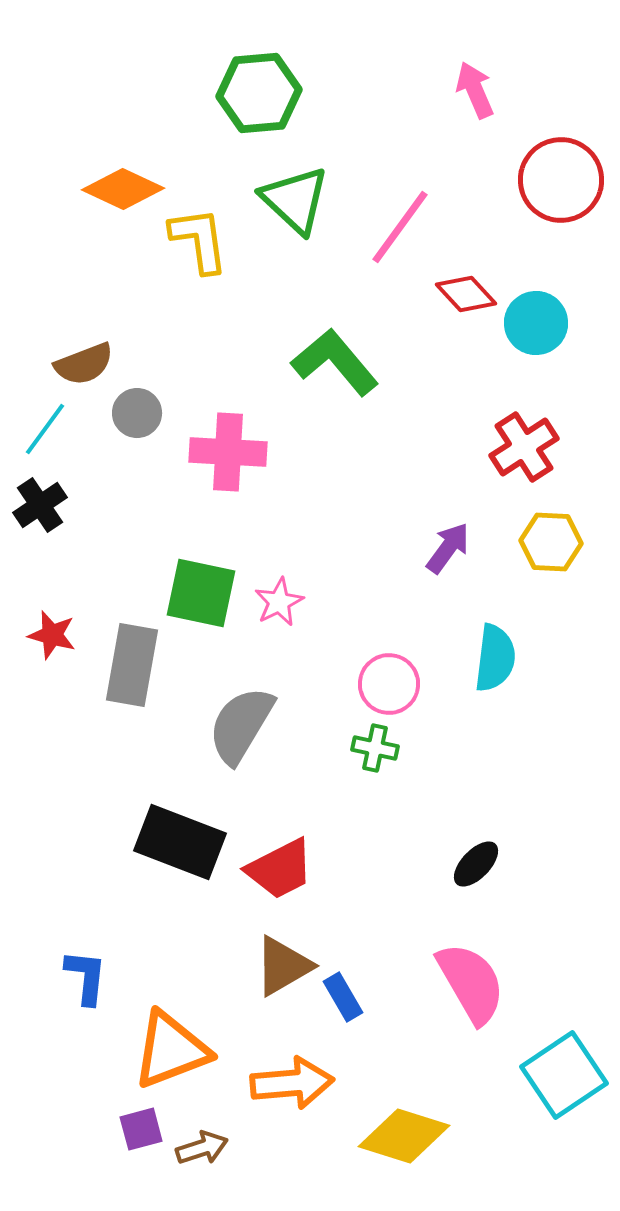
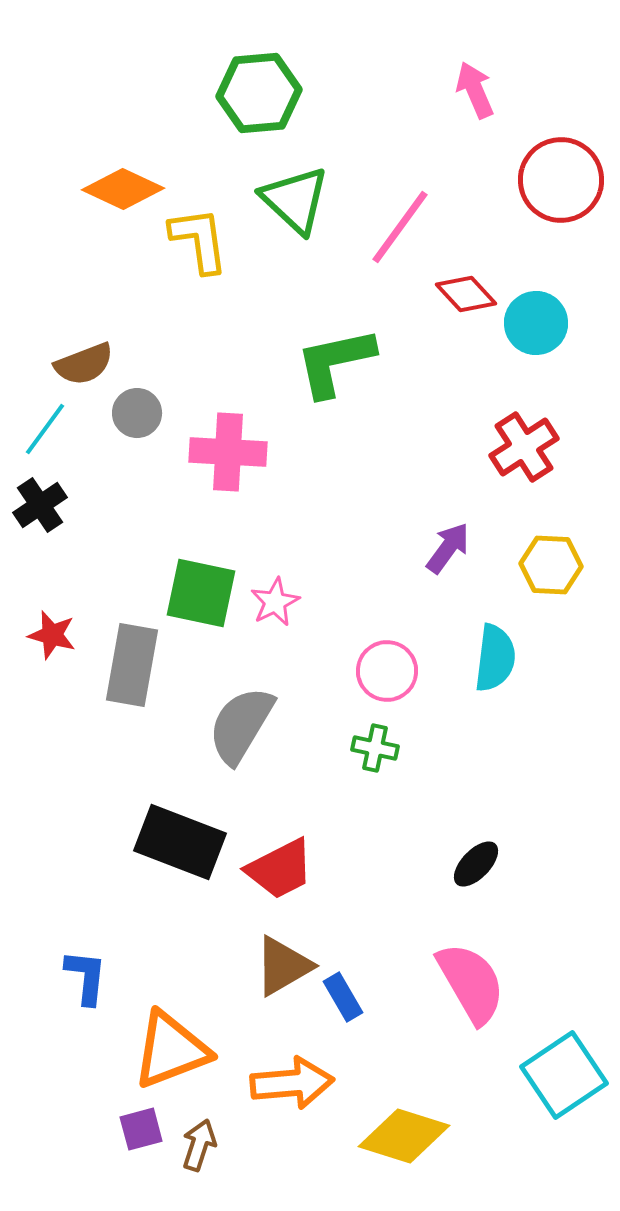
green L-shape: rotated 62 degrees counterclockwise
yellow hexagon: moved 23 px down
pink star: moved 4 px left
pink circle: moved 2 px left, 13 px up
brown arrow: moved 3 px left, 3 px up; rotated 54 degrees counterclockwise
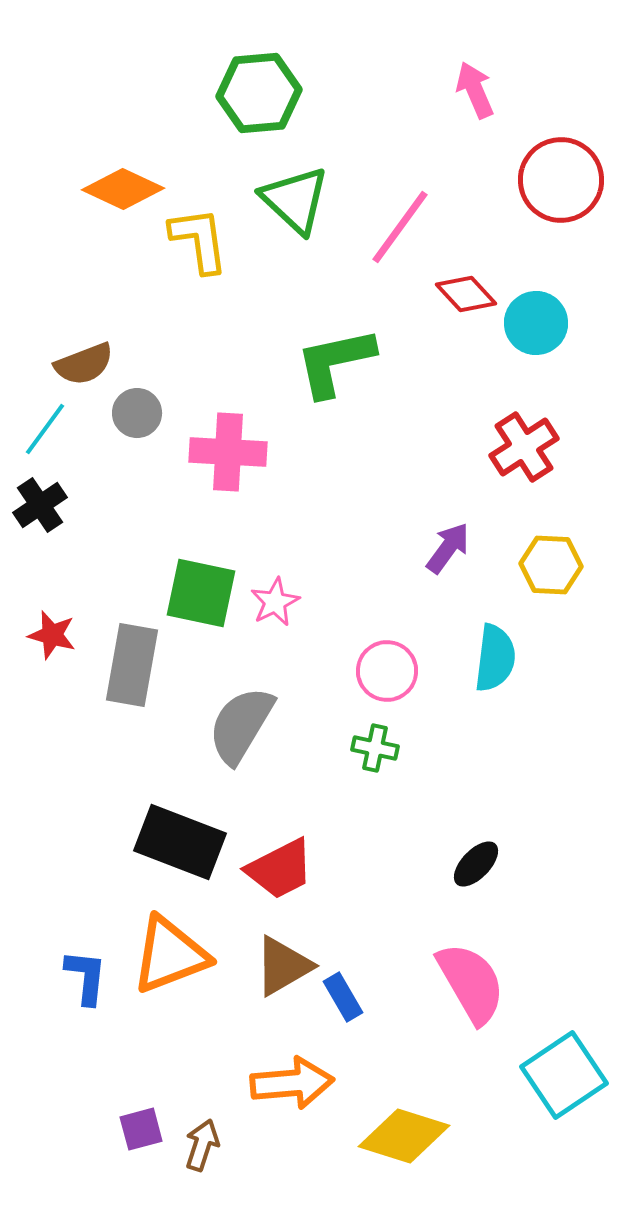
orange triangle: moved 1 px left, 95 px up
brown arrow: moved 3 px right
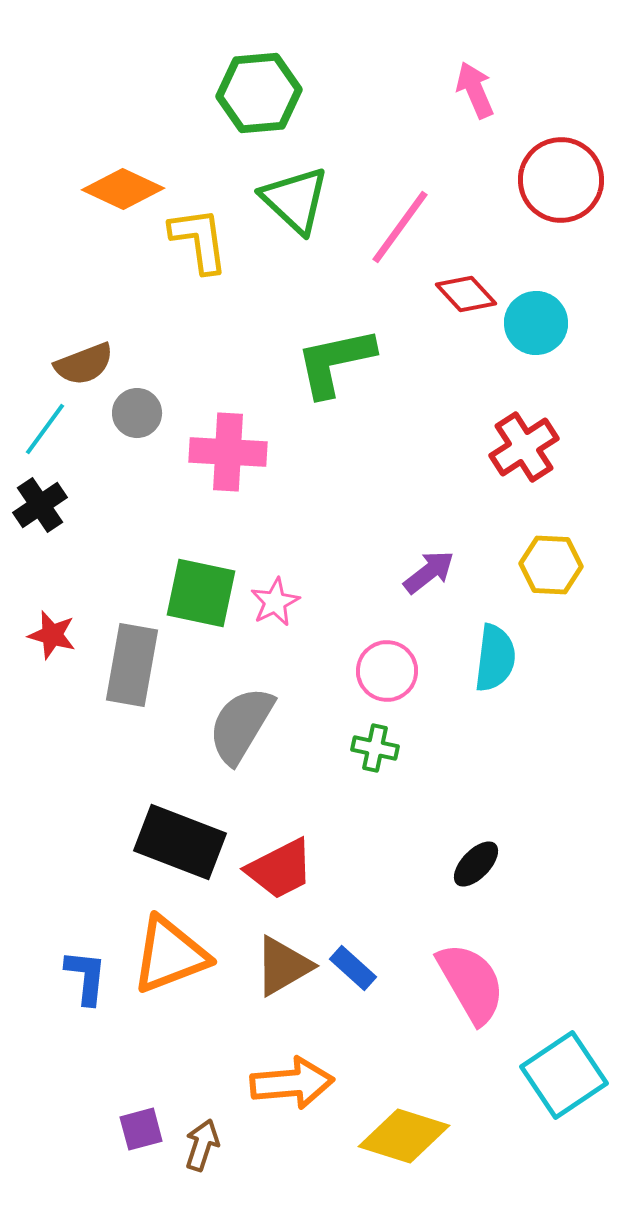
purple arrow: moved 19 px left, 24 px down; rotated 16 degrees clockwise
blue rectangle: moved 10 px right, 29 px up; rotated 18 degrees counterclockwise
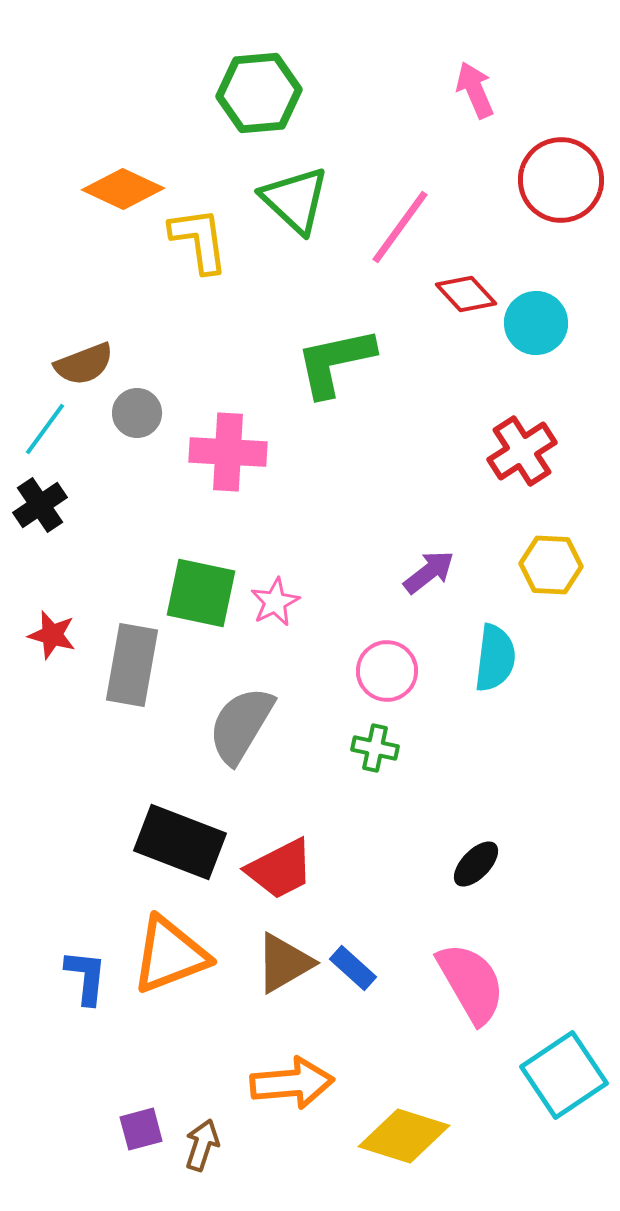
red cross: moved 2 px left, 4 px down
brown triangle: moved 1 px right, 3 px up
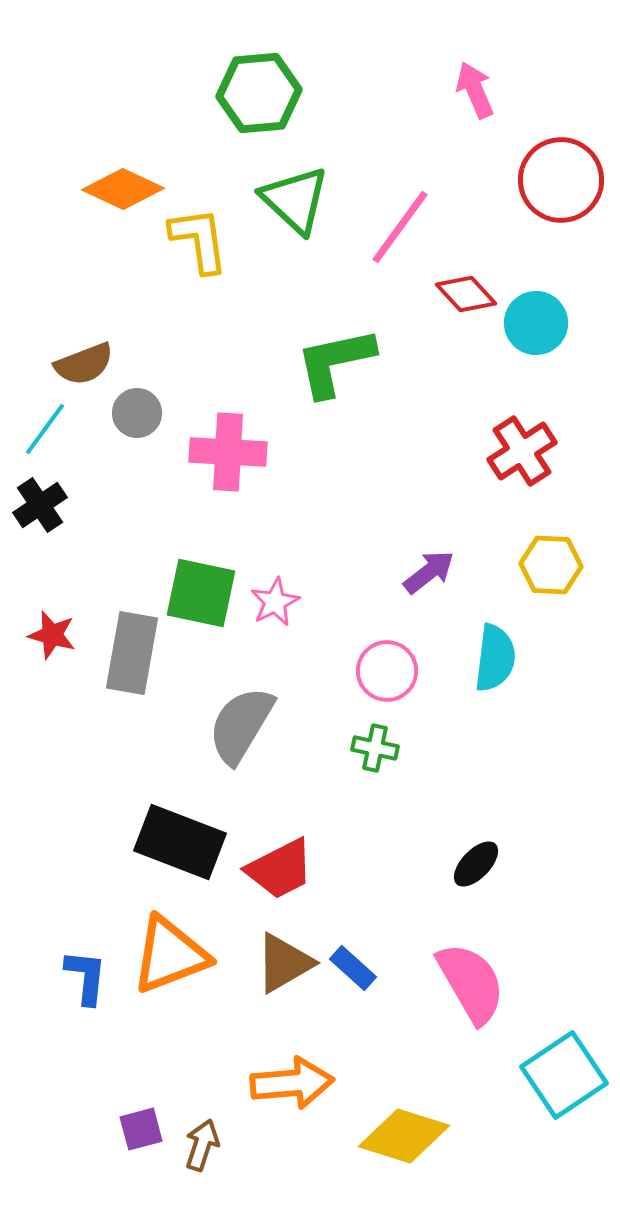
gray rectangle: moved 12 px up
